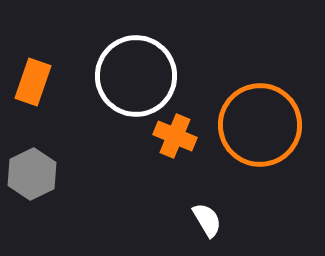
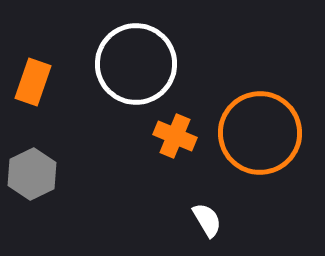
white circle: moved 12 px up
orange circle: moved 8 px down
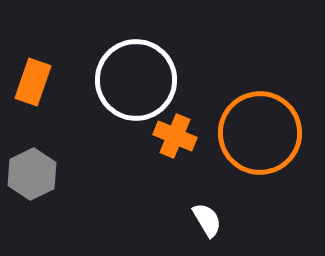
white circle: moved 16 px down
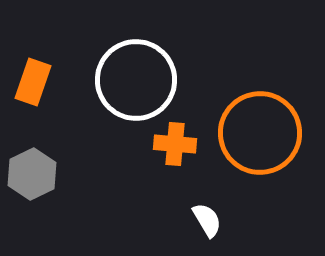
orange cross: moved 8 px down; rotated 18 degrees counterclockwise
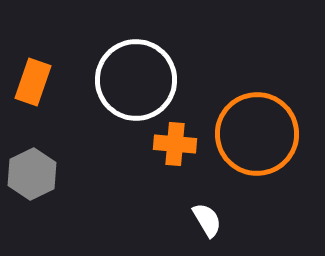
orange circle: moved 3 px left, 1 px down
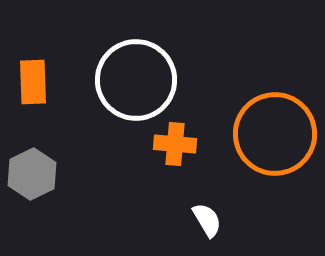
orange rectangle: rotated 21 degrees counterclockwise
orange circle: moved 18 px right
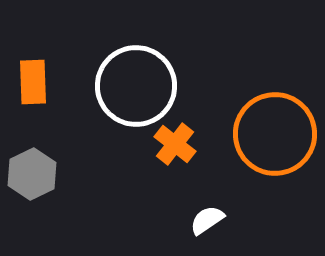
white circle: moved 6 px down
orange cross: rotated 33 degrees clockwise
white semicircle: rotated 93 degrees counterclockwise
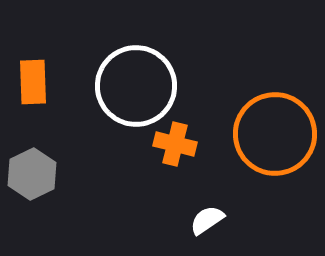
orange cross: rotated 24 degrees counterclockwise
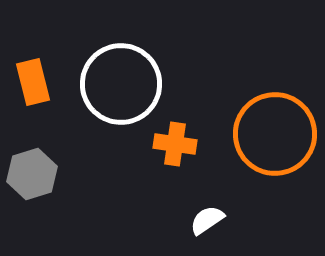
orange rectangle: rotated 12 degrees counterclockwise
white circle: moved 15 px left, 2 px up
orange cross: rotated 6 degrees counterclockwise
gray hexagon: rotated 9 degrees clockwise
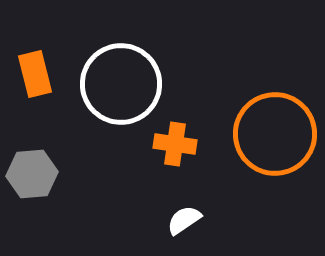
orange rectangle: moved 2 px right, 8 px up
gray hexagon: rotated 12 degrees clockwise
white semicircle: moved 23 px left
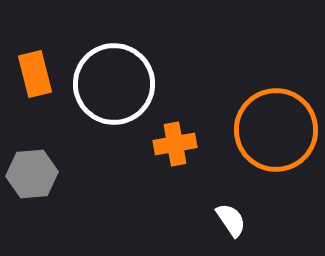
white circle: moved 7 px left
orange circle: moved 1 px right, 4 px up
orange cross: rotated 18 degrees counterclockwise
white semicircle: moved 47 px right; rotated 90 degrees clockwise
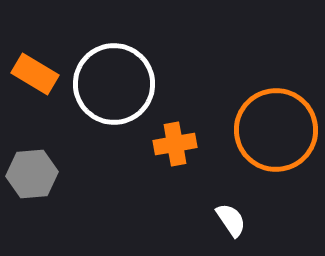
orange rectangle: rotated 45 degrees counterclockwise
